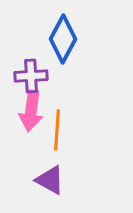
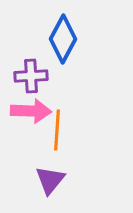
pink arrow: rotated 96 degrees counterclockwise
purple triangle: rotated 40 degrees clockwise
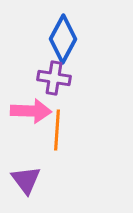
purple cross: moved 23 px right, 2 px down; rotated 12 degrees clockwise
purple triangle: moved 24 px left; rotated 16 degrees counterclockwise
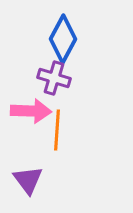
purple cross: rotated 8 degrees clockwise
purple triangle: moved 2 px right
